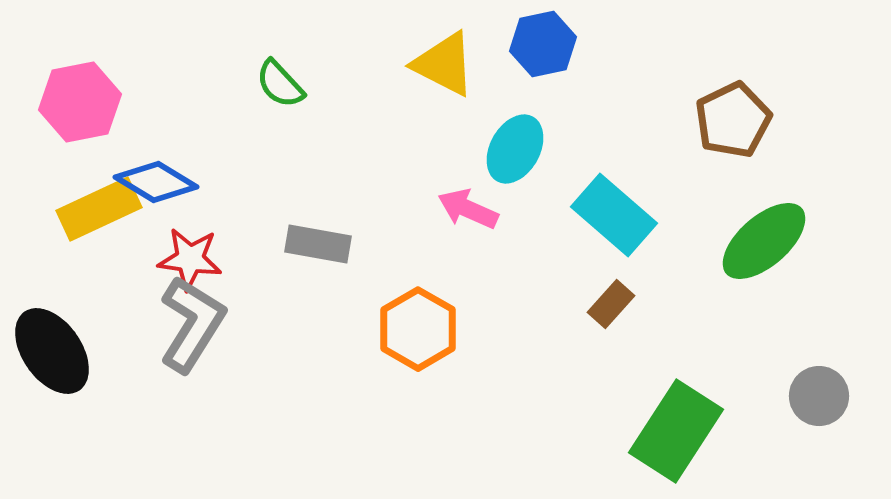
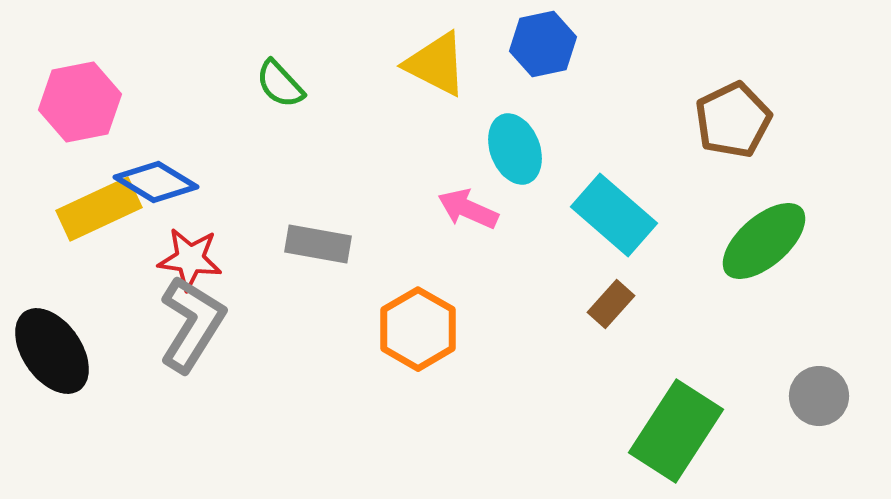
yellow triangle: moved 8 px left
cyan ellipse: rotated 50 degrees counterclockwise
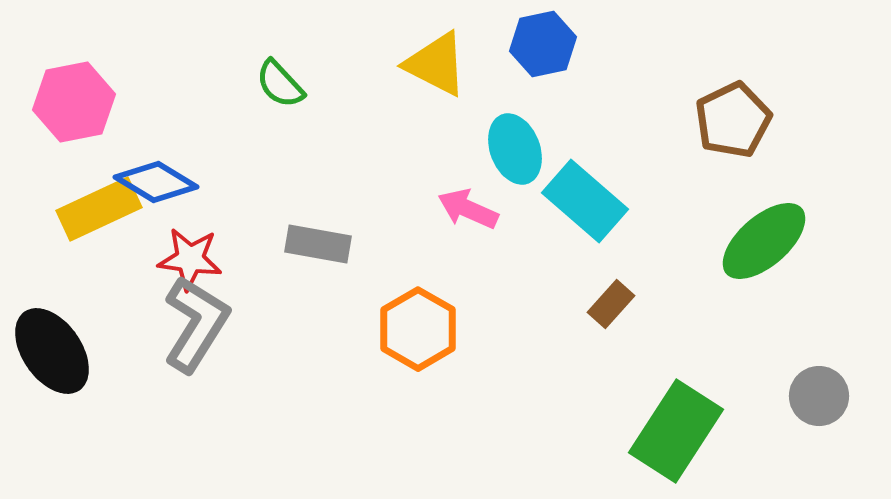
pink hexagon: moved 6 px left
cyan rectangle: moved 29 px left, 14 px up
gray L-shape: moved 4 px right
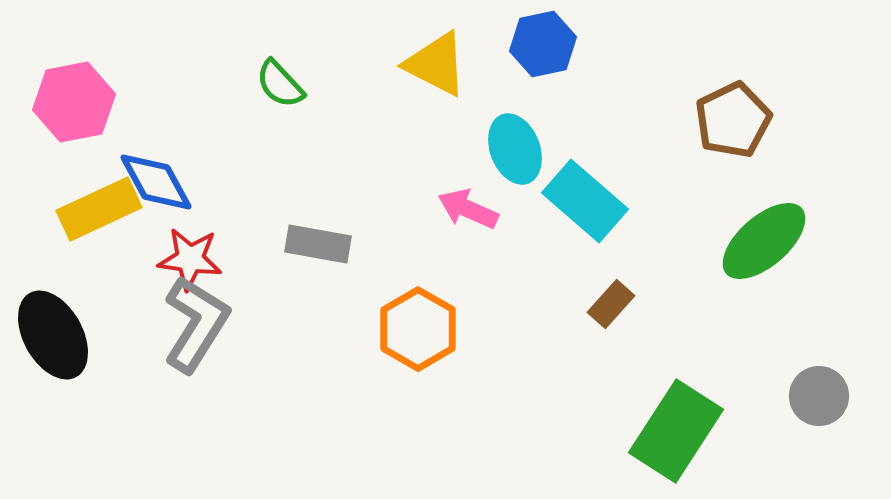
blue diamond: rotated 30 degrees clockwise
black ellipse: moved 1 px right, 16 px up; rotated 6 degrees clockwise
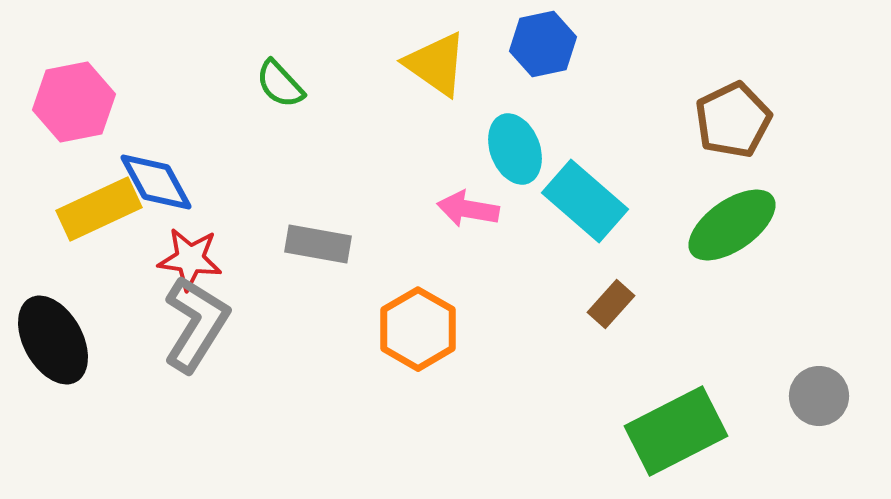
yellow triangle: rotated 8 degrees clockwise
pink arrow: rotated 14 degrees counterclockwise
green ellipse: moved 32 px left, 16 px up; rotated 6 degrees clockwise
black ellipse: moved 5 px down
green rectangle: rotated 30 degrees clockwise
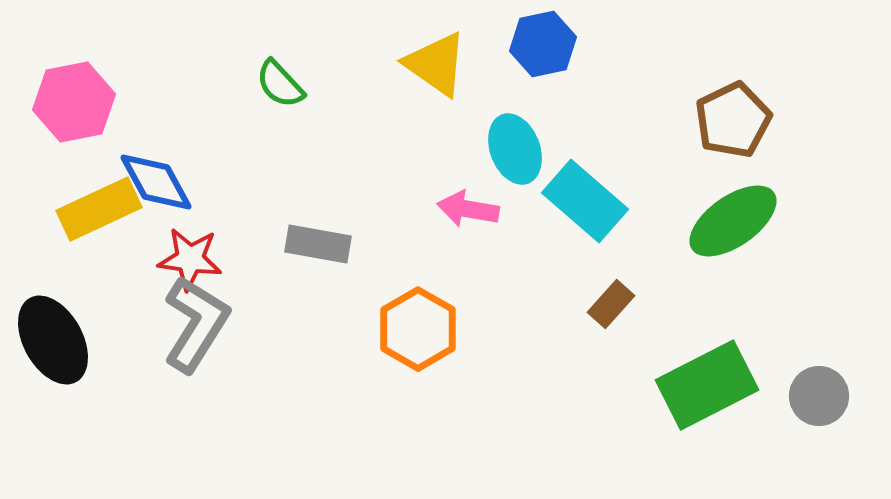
green ellipse: moved 1 px right, 4 px up
green rectangle: moved 31 px right, 46 px up
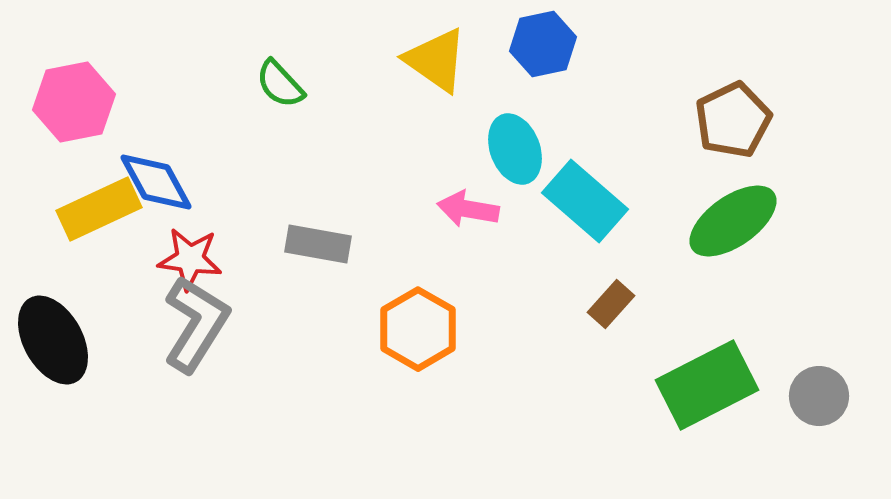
yellow triangle: moved 4 px up
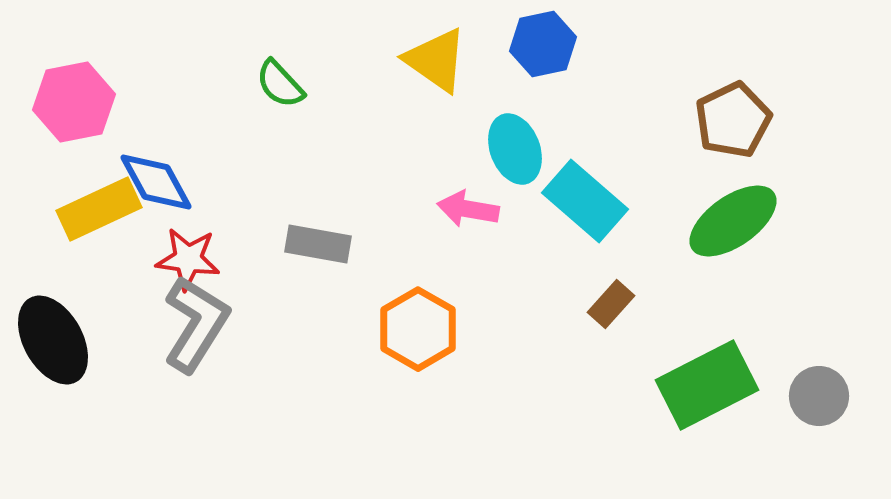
red star: moved 2 px left
